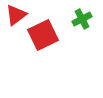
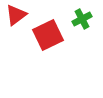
red square: moved 5 px right
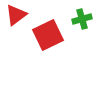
green cross: rotated 12 degrees clockwise
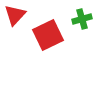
red triangle: moved 1 px left; rotated 10 degrees counterclockwise
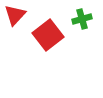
red square: rotated 12 degrees counterclockwise
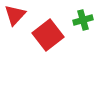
green cross: moved 1 px right, 1 px down
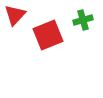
red square: rotated 16 degrees clockwise
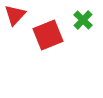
green cross: rotated 30 degrees counterclockwise
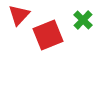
red triangle: moved 4 px right
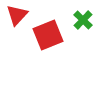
red triangle: moved 2 px left
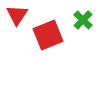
red triangle: rotated 10 degrees counterclockwise
